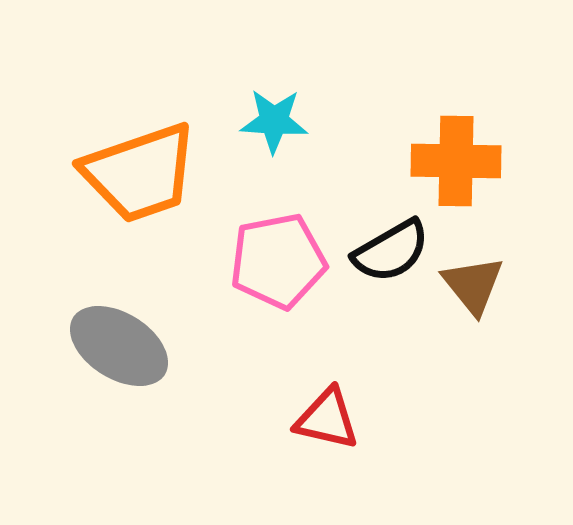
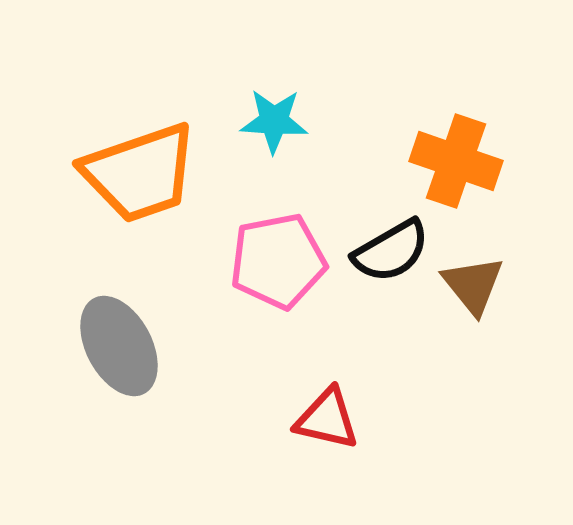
orange cross: rotated 18 degrees clockwise
gray ellipse: rotated 30 degrees clockwise
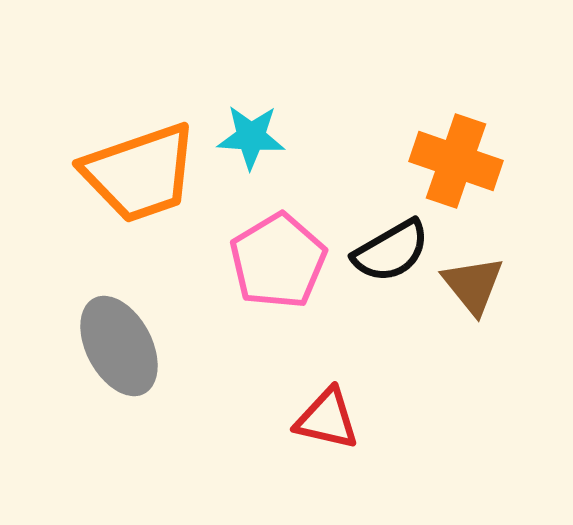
cyan star: moved 23 px left, 16 px down
pink pentagon: rotated 20 degrees counterclockwise
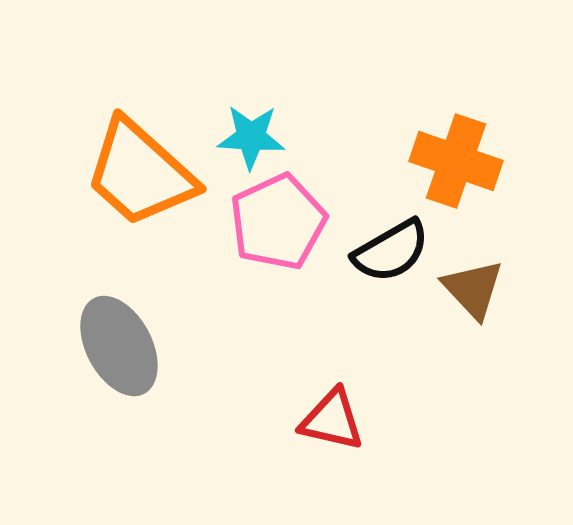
orange trapezoid: rotated 61 degrees clockwise
pink pentagon: moved 39 px up; rotated 6 degrees clockwise
brown triangle: moved 4 px down; rotated 4 degrees counterclockwise
red triangle: moved 5 px right, 1 px down
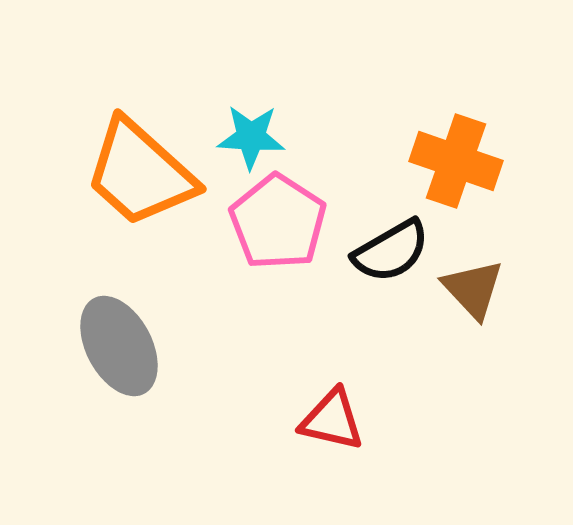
pink pentagon: rotated 14 degrees counterclockwise
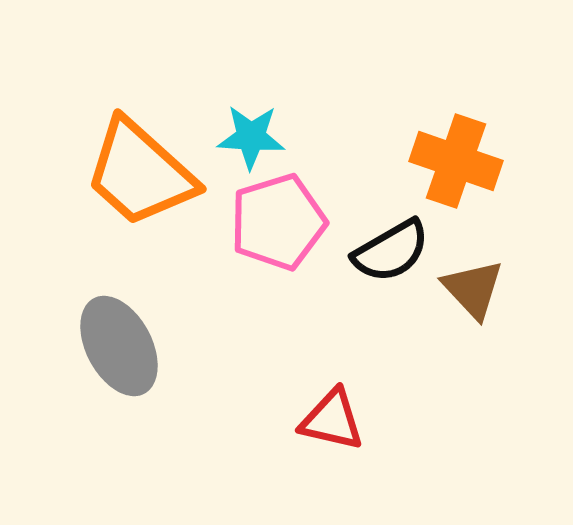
pink pentagon: rotated 22 degrees clockwise
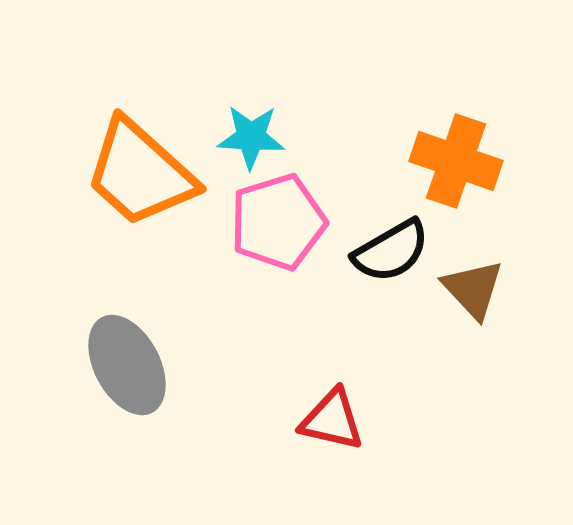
gray ellipse: moved 8 px right, 19 px down
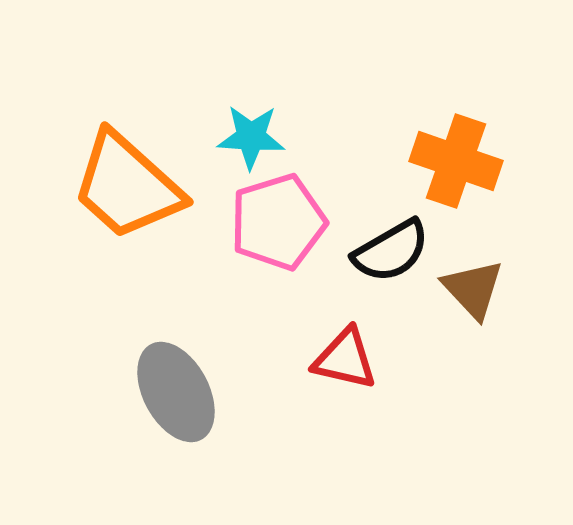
orange trapezoid: moved 13 px left, 13 px down
gray ellipse: moved 49 px right, 27 px down
red triangle: moved 13 px right, 61 px up
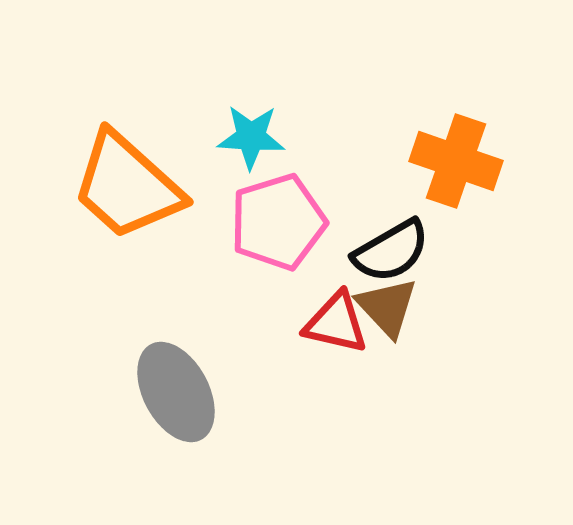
brown triangle: moved 86 px left, 18 px down
red triangle: moved 9 px left, 36 px up
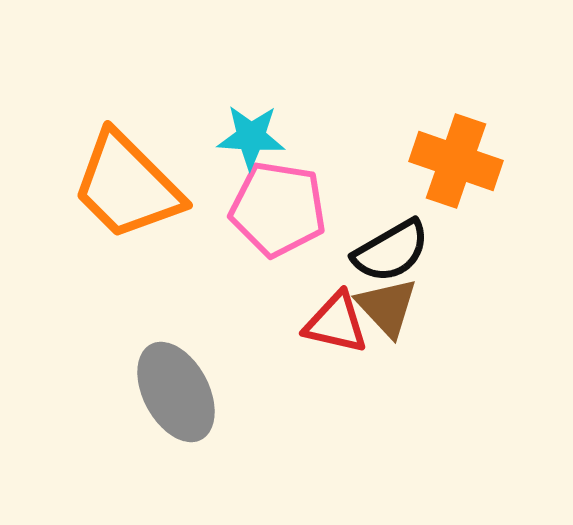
orange trapezoid: rotated 3 degrees clockwise
pink pentagon: moved 13 px up; rotated 26 degrees clockwise
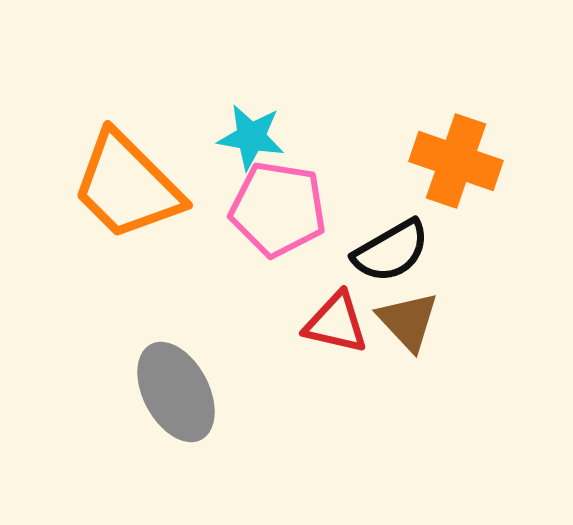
cyan star: rotated 6 degrees clockwise
brown triangle: moved 21 px right, 14 px down
